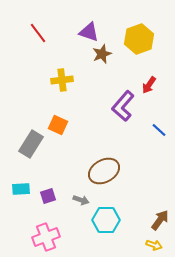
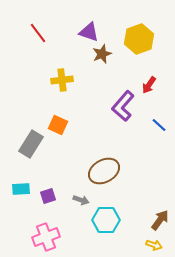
blue line: moved 5 px up
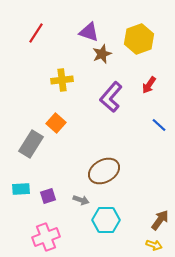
red line: moved 2 px left; rotated 70 degrees clockwise
purple L-shape: moved 12 px left, 9 px up
orange square: moved 2 px left, 2 px up; rotated 18 degrees clockwise
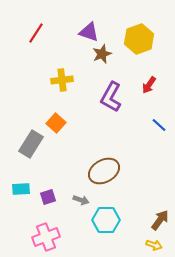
purple L-shape: rotated 12 degrees counterclockwise
purple square: moved 1 px down
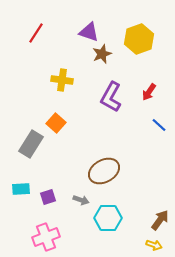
yellow cross: rotated 15 degrees clockwise
red arrow: moved 7 px down
cyan hexagon: moved 2 px right, 2 px up
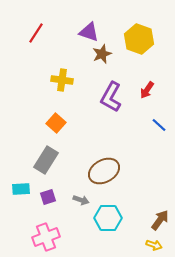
yellow hexagon: rotated 20 degrees counterclockwise
red arrow: moved 2 px left, 2 px up
gray rectangle: moved 15 px right, 16 px down
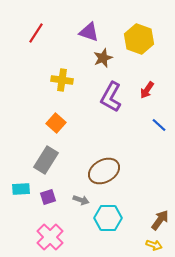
brown star: moved 1 px right, 4 px down
pink cross: moved 4 px right; rotated 24 degrees counterclockwise
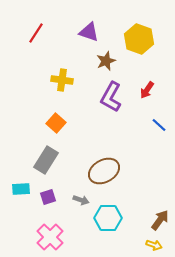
brown star: moved 3 px right, 3 px down
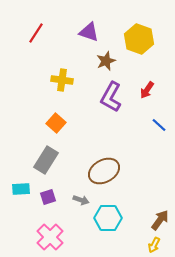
yellow arrow: rotated 98 degrees clockwise
